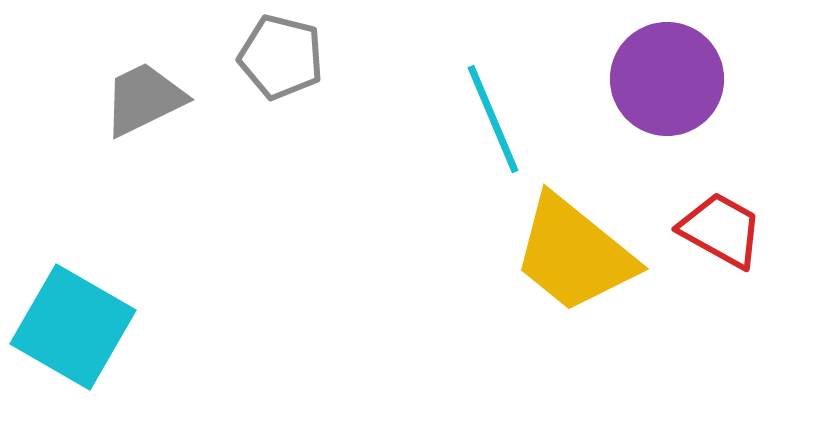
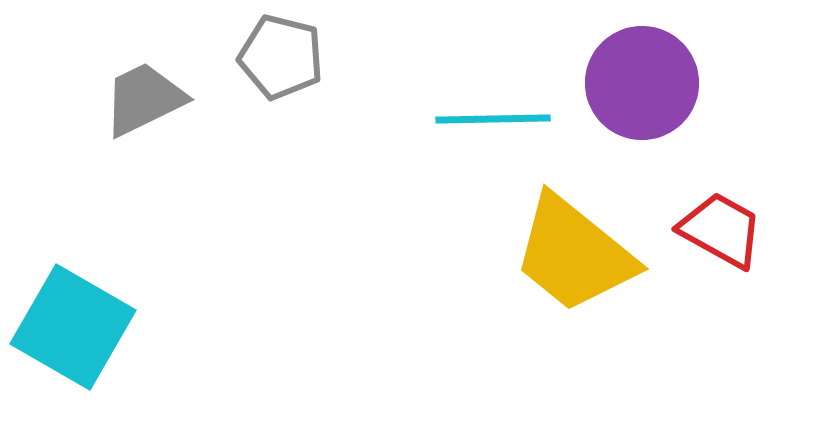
purple circle: moved 25 px left, 4 px down
cyan line: rotated 68 degrees counterclockwise
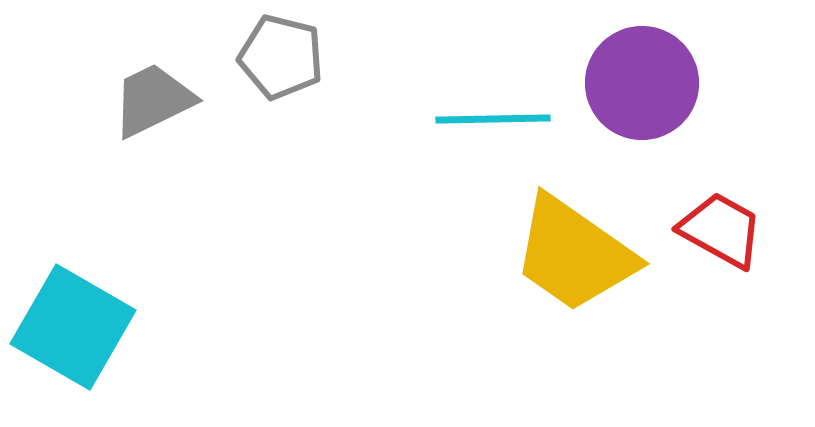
gray trapezoid: moved 9 px right, 1 px down
yellow trapezoid: rotated 4 degrees counterclockwise
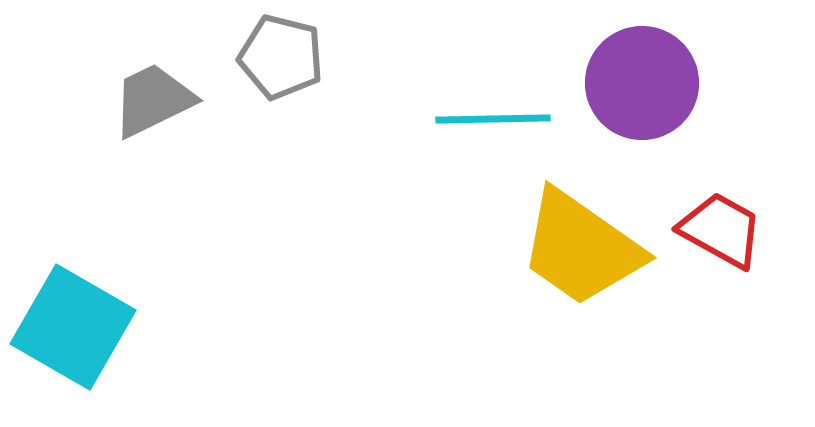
yellow trapezoid: moved 7 px right, 6 px up
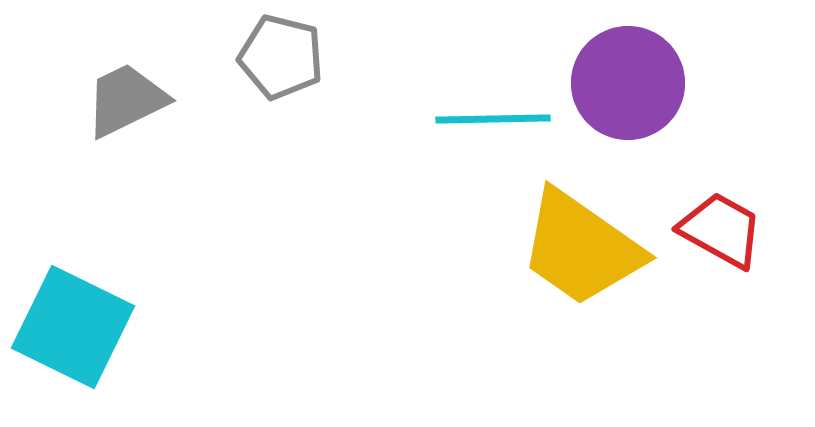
purple circle: moved 14 px left
gray trapezoid: moved 27 px left
cyan square: rotated 4 degrees counterclockwise
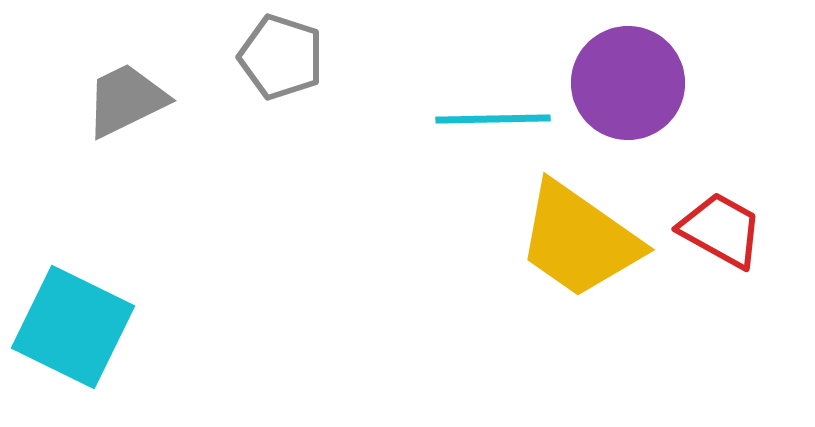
gray pentagon: rotated 4 degrees clockwise
yellow trapezoid: moved 2 px left, 8 px up
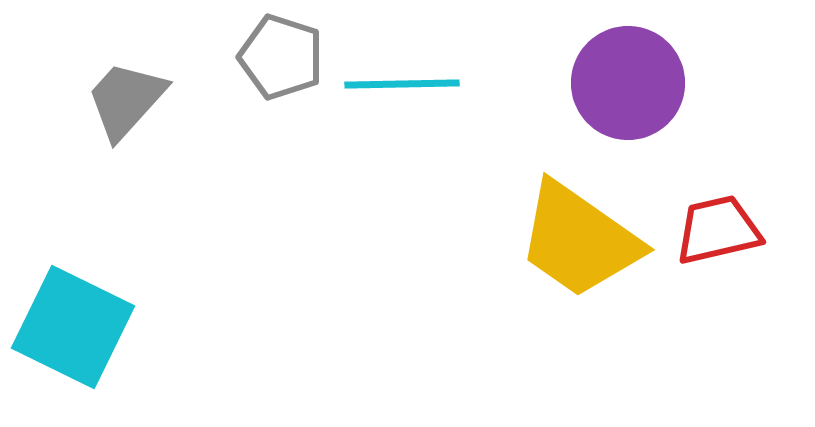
gray trapezoid: rotated 22 degrees counterclockwise
cyan line: moved 91 px left, 35 px up
red trapezoid: moved 3 px left; rotated 42 degrees counterclockwise
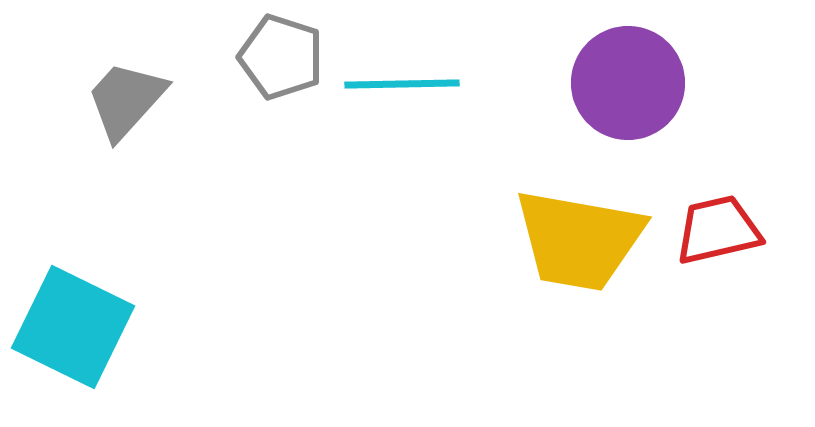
yellow trapezoid: rotated 25 degrees counterclockwise
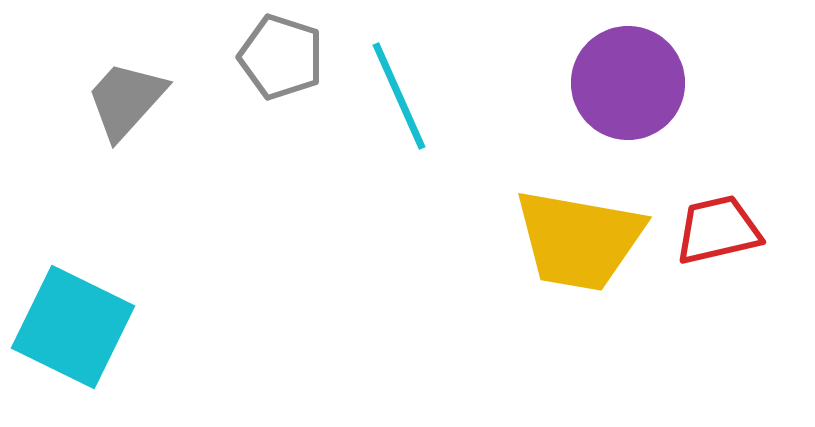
cyan line: moved 3 px left, 12 px down; rotated 67 degrees clockwise
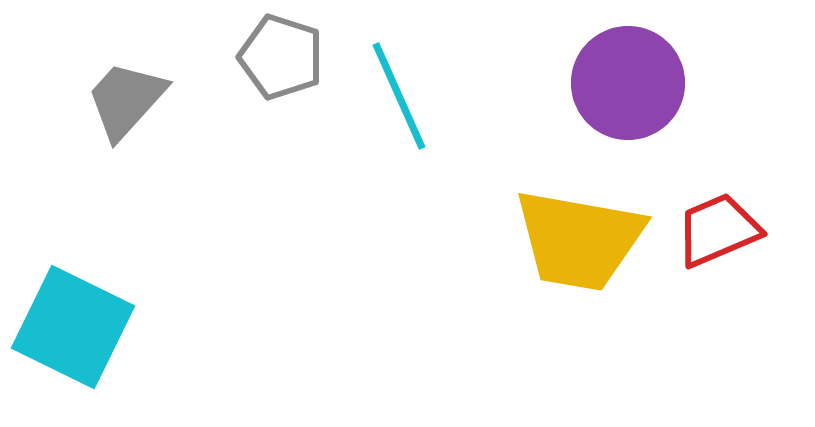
red trapezoid: rotated 10 degrees counterclockwise
